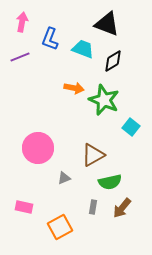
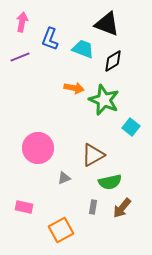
orange square: moved 1 px right, 3 px down
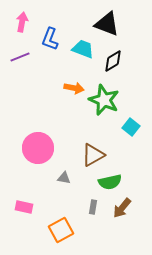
gray triangle: rotated 32 degrees clockwise
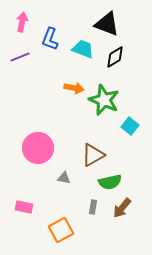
black diamond: moved 2 px right, 4 px up
cyan square: moved 1 px left, 1 px up
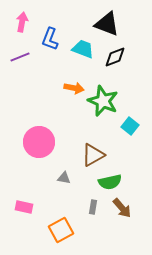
black diamond: rotated 10 degrees clockwise
green star: moved 1 px left, 1 px down
pink circle: moved 1 px right, 6 px up
brown arrow: rotated 80 degrees counterclockwise
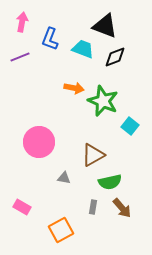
black triangle: moved 2 px left, 2 px down
pink rectangle: moved 2 px left; rotated 18 degrees clockwise
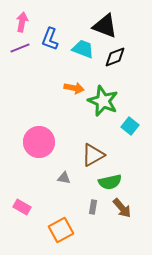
purple line: moved 9 px up
